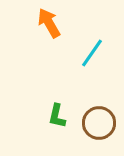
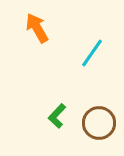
orange arrow: moved 12 px left, 5 px down
green L-shape: rotated 30 degrees clockwise
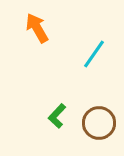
cyan line: moved 2 px right, 1 px down
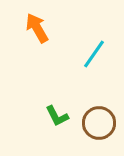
green L-shape: rotated 70 degrees counterclockwise
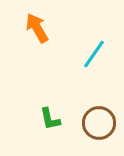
green L-shape: moved 7 px left, 3 px down; rotated 15 degrees clockwise
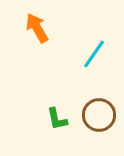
green L-shape: moved 7 px right
brown circle: moved 8 px up
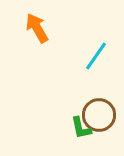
cyan line: moved 2 px right, 2 px down
green L-shape: moved 24 px right, 9 px down
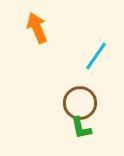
orange arrow: rotated 8 degrees clockwise
brown circle: moved 19 px left, 12 px up
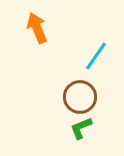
brown circle: moved 6 px up
green L-shape: rotated 80 degrees clockwise
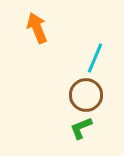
cyan line: moved 1 px left, 2 px down; rotated 12 degrees counterclockwise
brown circle: moved 6 px right, 2 px up
